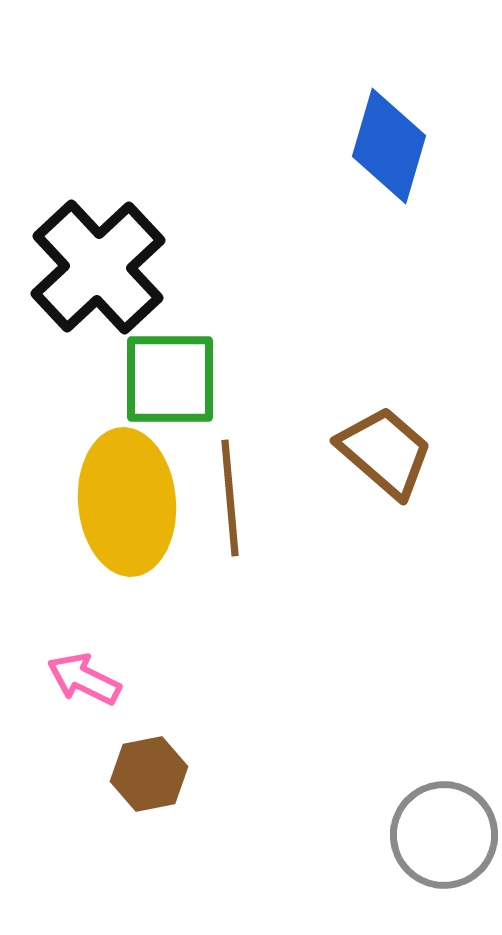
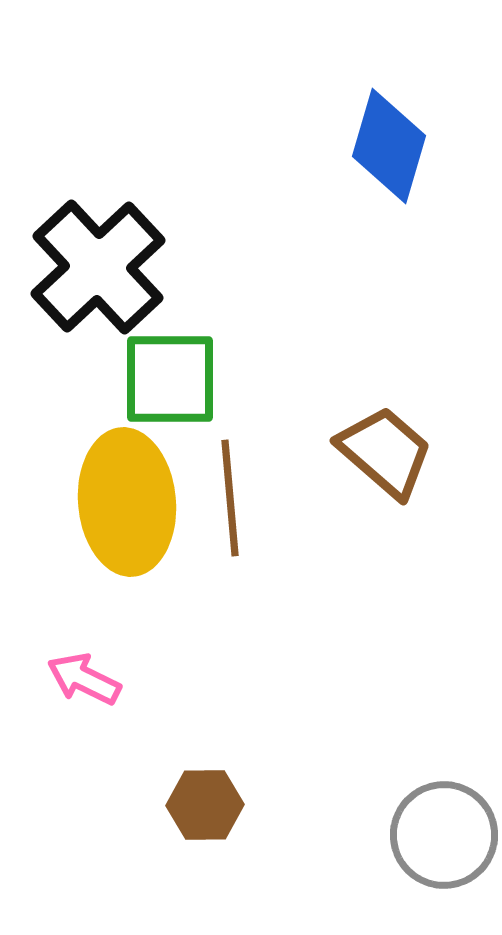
brown hexagon: moved 56 px right, 31 px down; rotated 10 degrees clockwise
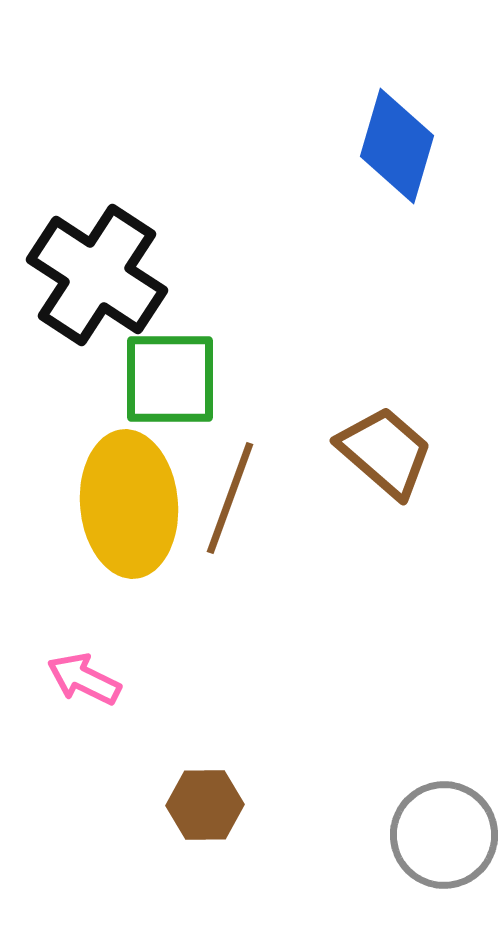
blue diamond: moved 8 px right
black cross: moved 1 px left, 8 px down; rotated 14 degrees counterclockwise
brown line: rotated 25 degrees clockwise
yellow ellipse: moved 2 px right, 2 px down
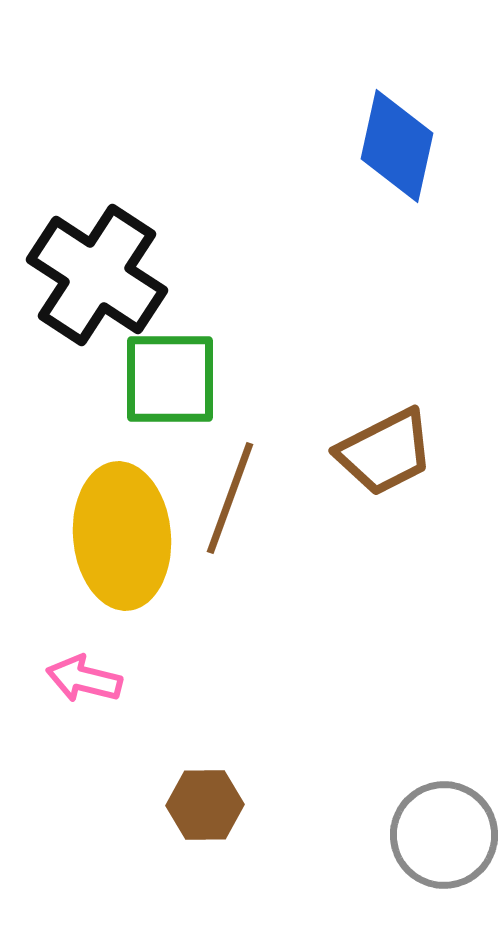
blue diamond: rotated 4 degrees counterclockwise
brown trapezoid: rotated 112 degrees clockwise
yellow ellipse: moved 7 px left, 32 px down
pink arrow: rotated 12 degrees counterclockwise
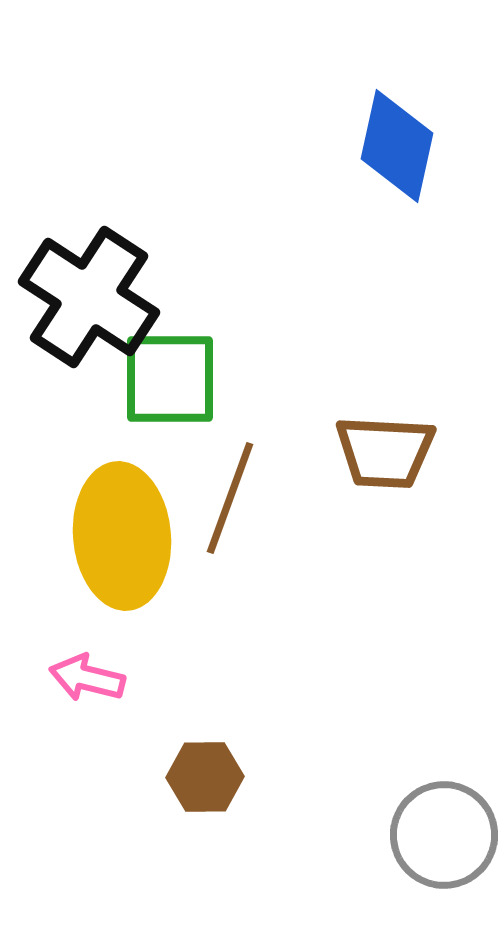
black cross: moved 8 px left, 22 px down
brown trapezoid: rotated 30 degrees clockwise
pink arrow: moved 3 px right, 1 px up
brown hexagon: moved 28 px up
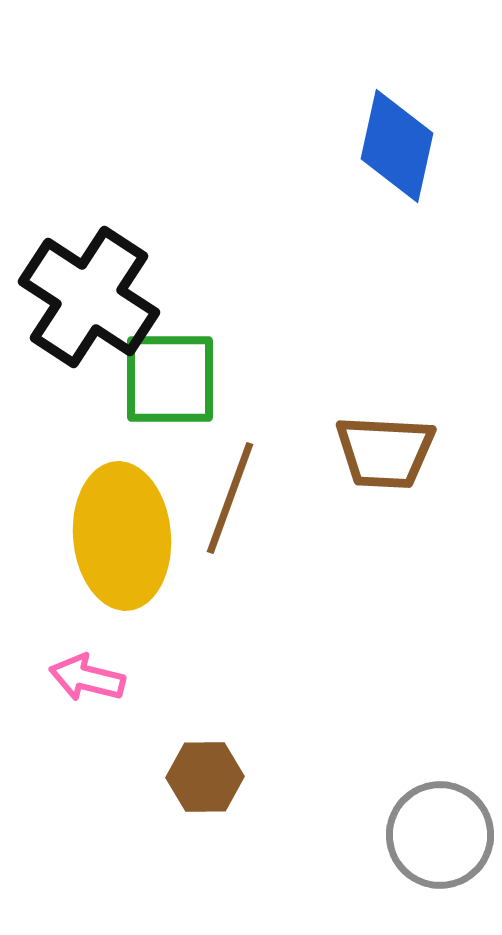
gray circle: moved 4 px left
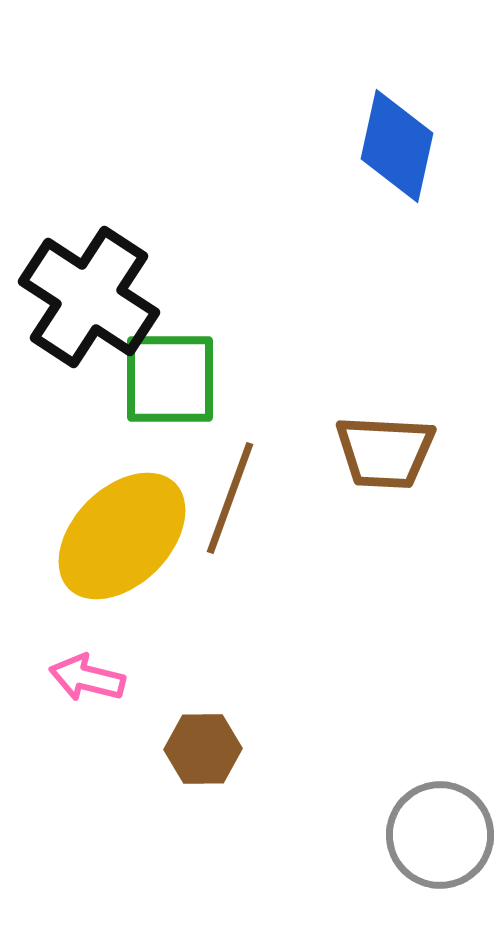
yellow ellipse: rotated 50 degrees clockwise
brown hexagon: moved 2 px left, 28 px up
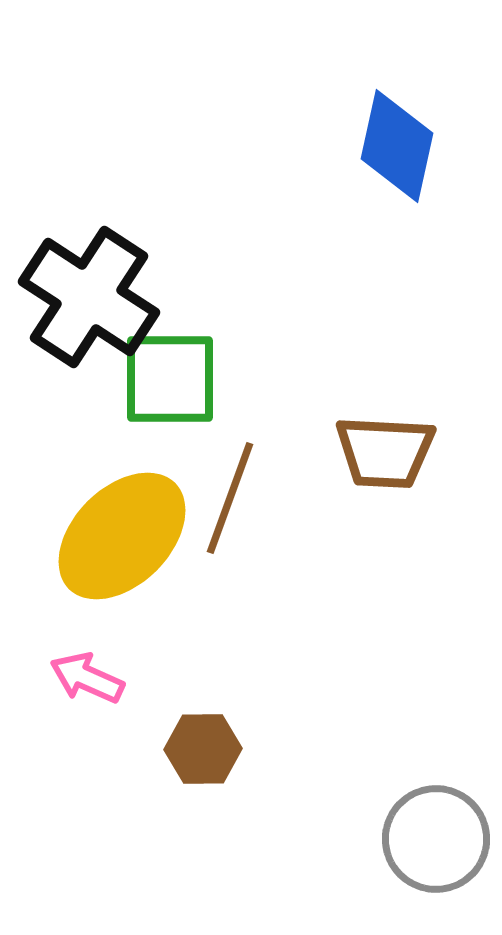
pink arrow: rotated 10 degrees clockwise
gray circle: moved 4 px left, 4 px down
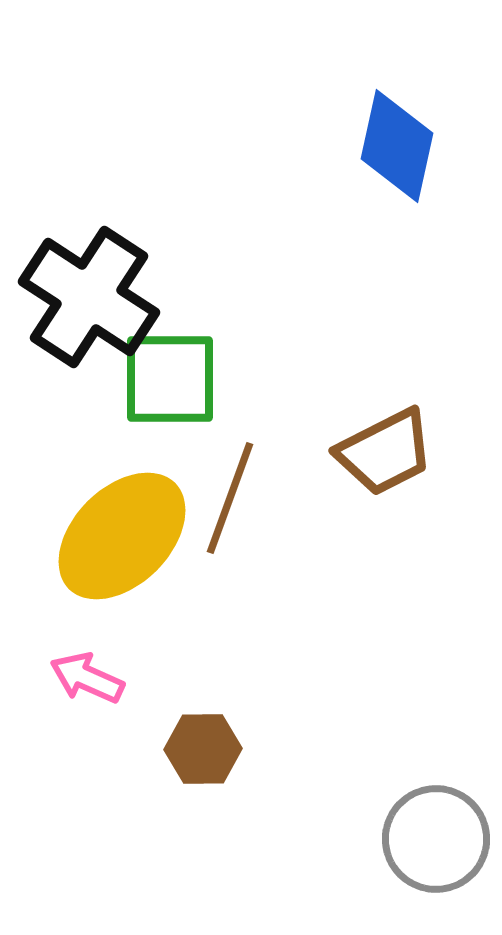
brown trapezoid: rotated 30 degrees counterclockwise
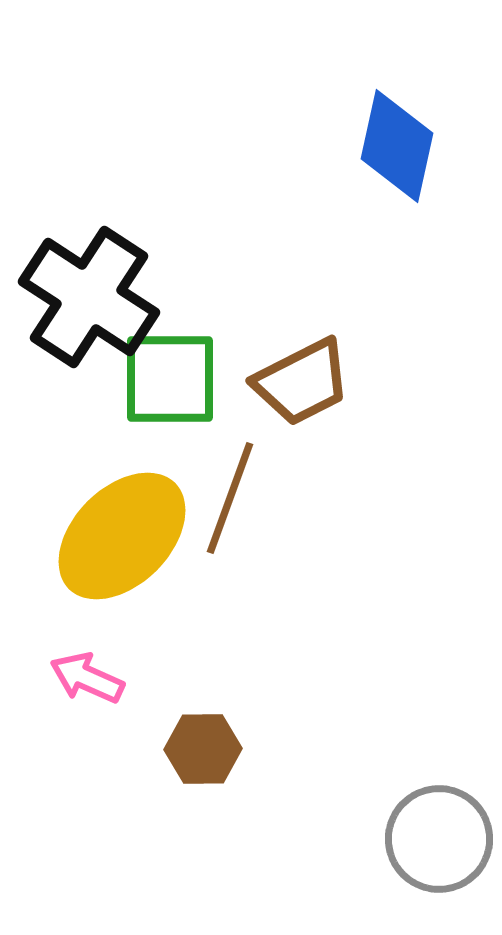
brown trapezoid: moved 83 px left, 70 px up
gray circle: moved 3 px right
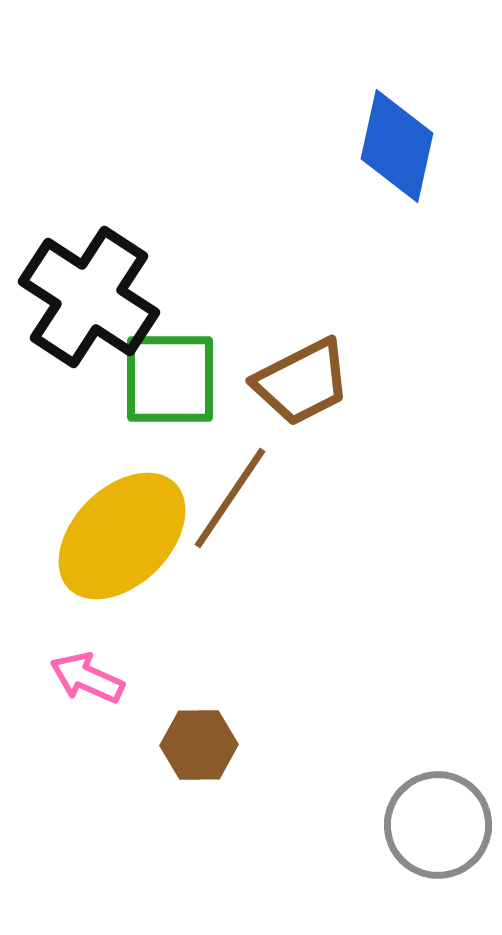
brown line: rotated 14 degrees clockwise
brown hexagon: moved 4 px left, 4 px up
gray circle: moved 1 px left, 14 px up
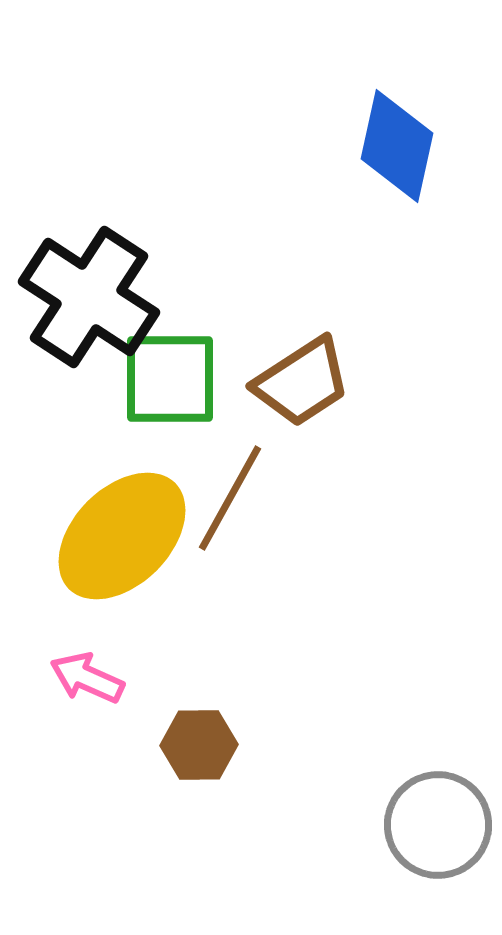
brown trapezoid: rotated 6 degrees counterclockwise
brown line: rotated 5 degrees counterclockwise
